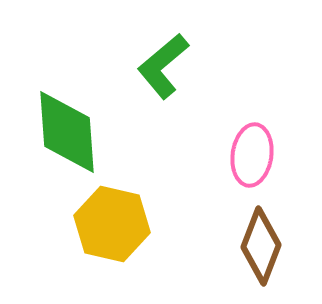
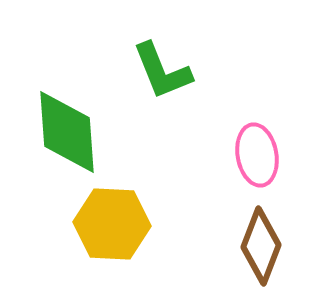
green L-shape: moved 1 px left, 5 px down; rotated 72 degrees counterclockwise
pink ellipse: moved 5 px right; rotated 18 degrees counterclockwise
yellow hexagon: rotated 10 degrees counterclockwise
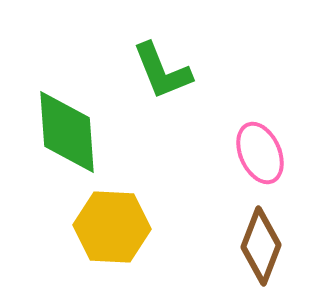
pink ellipse: moved 3 px right, 2 px up; rotated 14 degrees counterclockwise
yellow hexagon: moved 3 px down
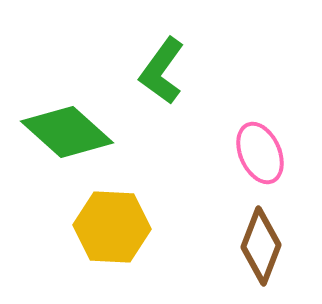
green L-shape: rotated 58 degrees clockwise
green diamond: rotated 44 degrees counterclockwise
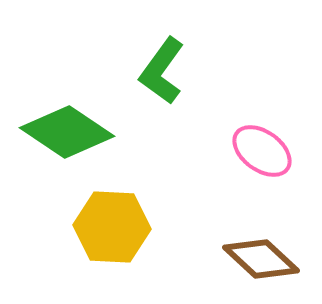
green diamond: rotated 8 degrees counterclockwise
pink ellipse: moved 2 px right, 2 px up; rotated 30 degrees counterclockwise
brown diamond: moved 13 px down; rotated 68 degrees counterclockwise
